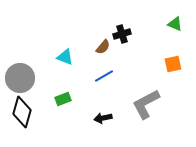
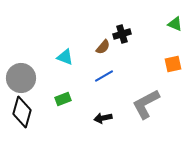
gray circle: moved 1 px right
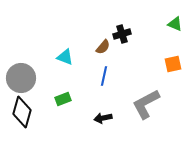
blue line: rotated 48 degrees counterclockwise
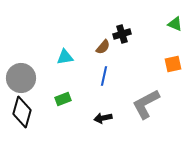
cyan triangle: rotated 30 degrees counterclockwise
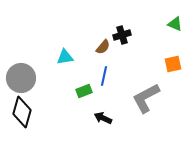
black cross: moved 1 px down
green rectangle: moved 21 px right, 8 px up
gray L-shape: moved 6 px up
black arrow: rotated 36 degrees clockwise
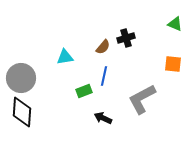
black cross: moved 4 px right, 3 px down
orange square: rotated 18 degrees clockwise
gray L-shape: moved 4 px left, 1 px down
black diamond: rotated 12 degrees counterclockwise
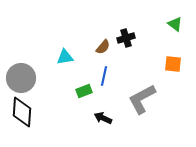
green triangle: rotated 14 degrees clockwise
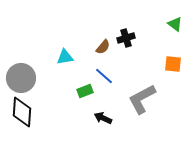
blue line: rotated 60 degrees counterclockwise
green rectangle: moved 1 px right
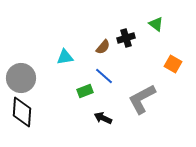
green triangle: moved 19 px left
orange square: rotated 24 degrees clockwise
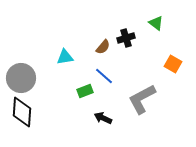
green triangle: moved 1 px up
